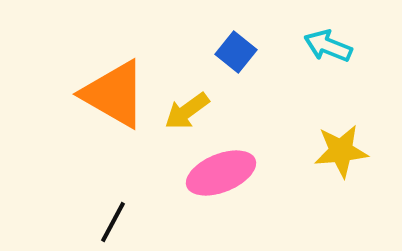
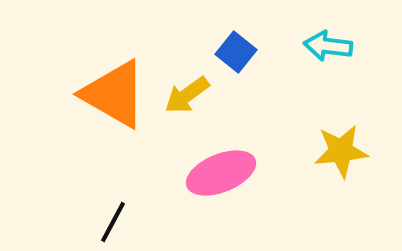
cyan arrow: rotated 15 degrees counterclockwise
yellow arrow: moved 16 px up
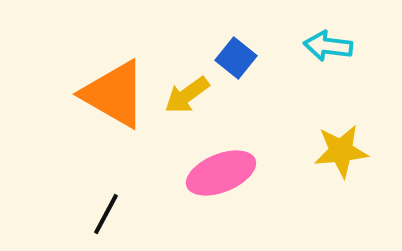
blue square: moved 6 px down
black line: moved 7 px left, 8 px up
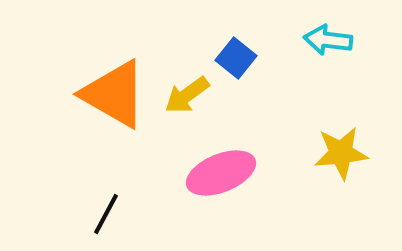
cyan arrow: moved 6 px up
yellow star: moved 2 px down
